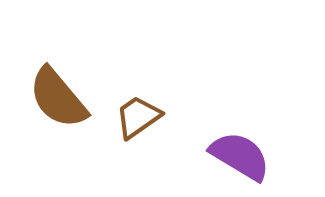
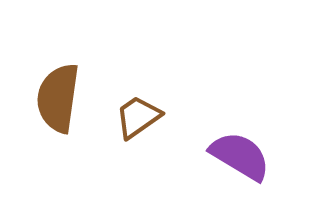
brown semicircle: rotated 48 degrees clockwise
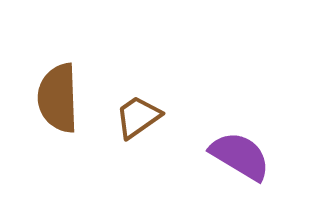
brown semicircle: rotated 10 degrees counterclockwise
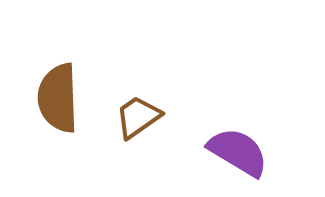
purple semicircle: moved 2 px left, 4 px up
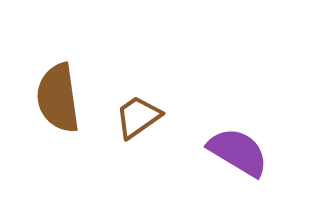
brown semicircle: rotated 6 degrees counterclockwise
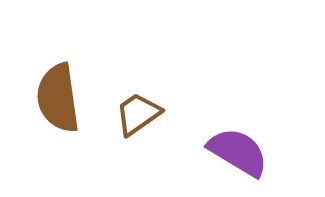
brown trapezoid: moved 3 px up
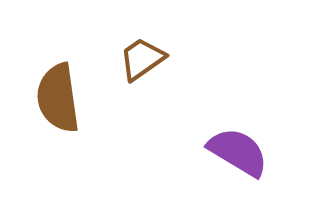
brown trapezoid: moved 4 px right, 55 px up
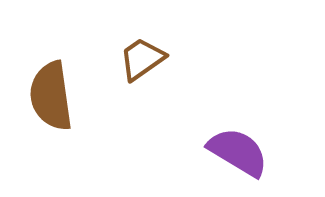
brown semicircle: moved 7 px left, 2 px up
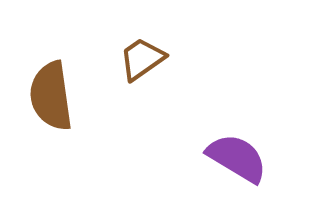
purple semicircle: moved 1 px left, 6 px down
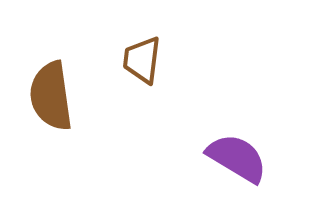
brown trapezoid: moved 1 px down; rotated 48 degrees counterclockwise
